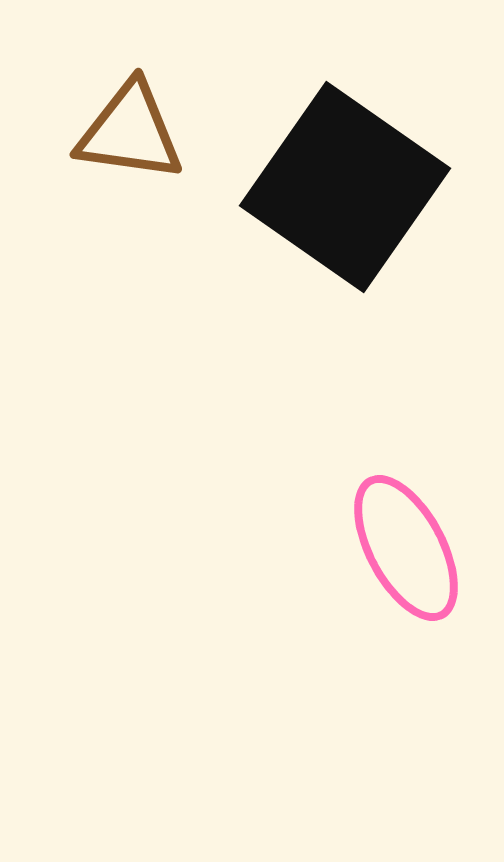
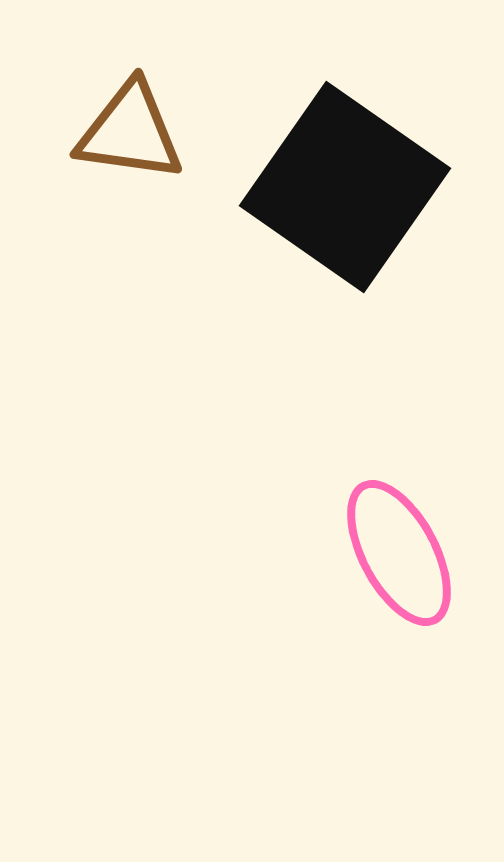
pink ellipse: moved 7 px left, 5 px down
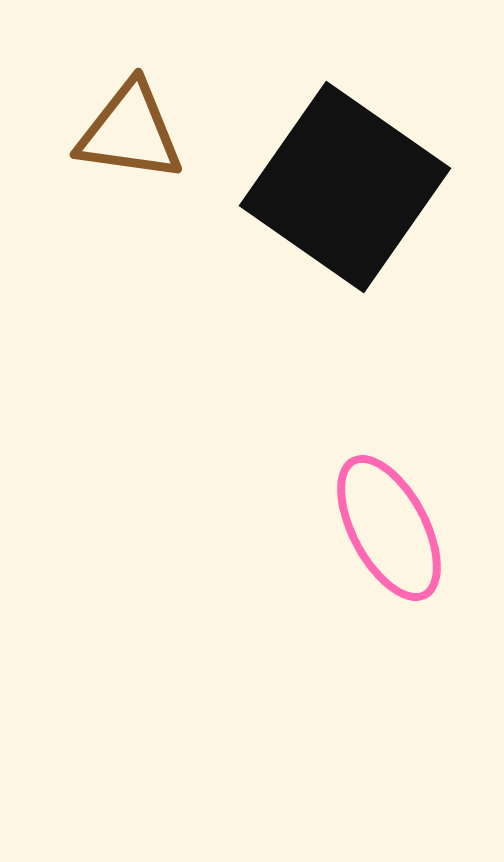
pink ellipse: moved 10 px left, 25 px up
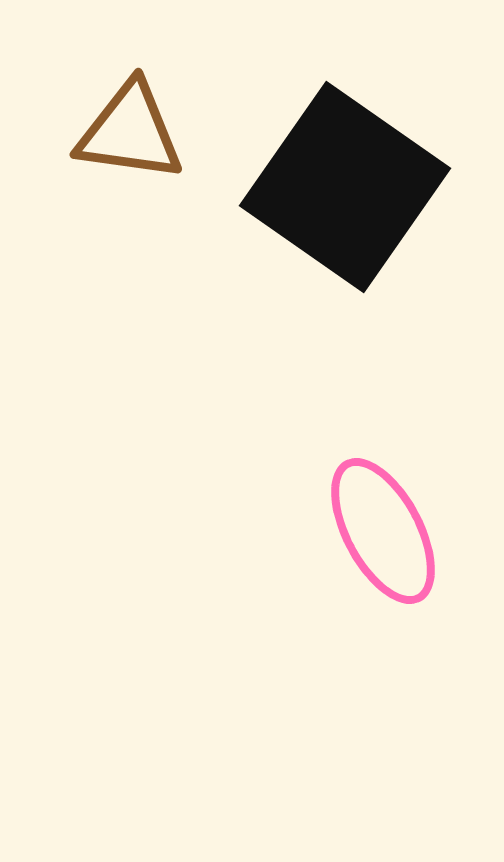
pink ellipse: moved 6 px left, 3 px down
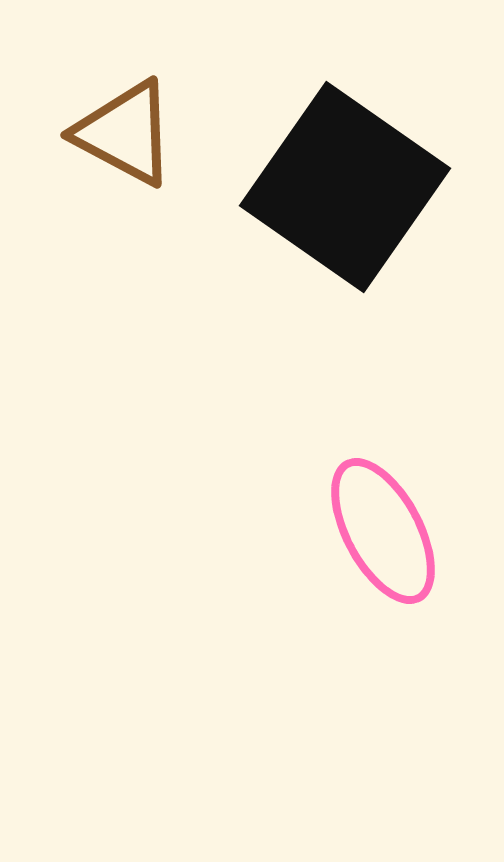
brown triangle: moved 5 px left, 1 px down; rotated 20 degrees clockwise
